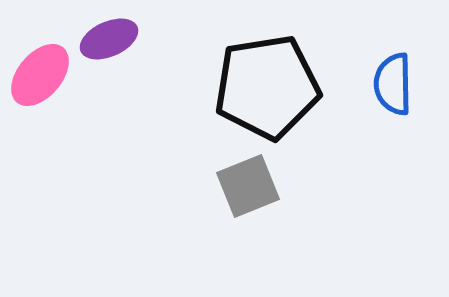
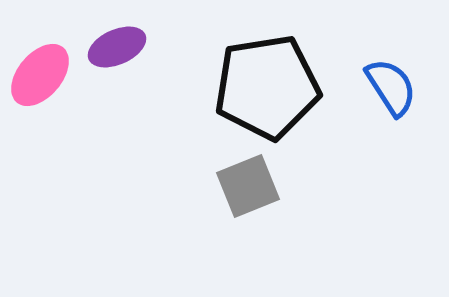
purple ellipse: moved 8 px right, 8 px down
blue semicircle: moved 2 px left, 3 px down; rotated 148 degrees clockwise
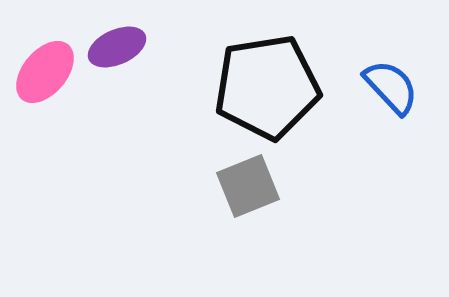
pink ellipse: moved 5 px right, 3 px up
blue semicircle: rotated 10 degrees counterclockwise
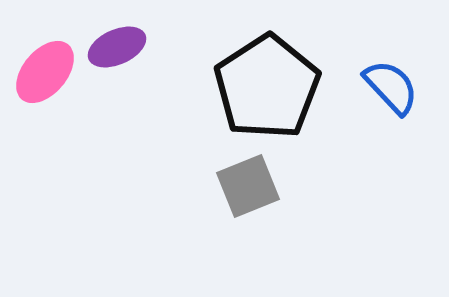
black pentagon: rotated 24 degrees counterclockwise
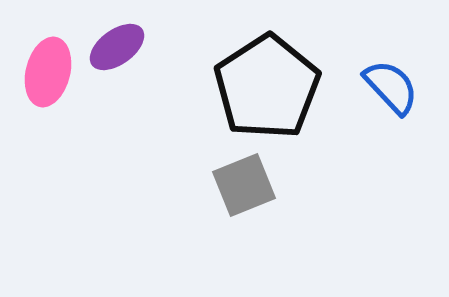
purple ellipse: rotated 12 degrees counterclockwise
pink ellipse: moved 3 px right; rotated 26 degrees counterclockwise
gray square: moved 4 px left, 1 px up
